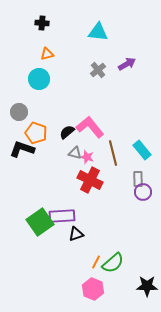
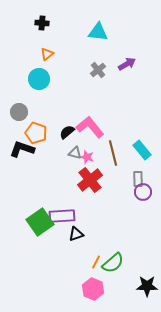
orange triangle: rotated 24 degrees counterclockwise
red cross: rotated 25 degrees clockwise
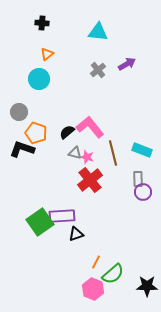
cyan rectangle: rotated 30 degrees counterclockwise
green semicircle: moved 11 px down
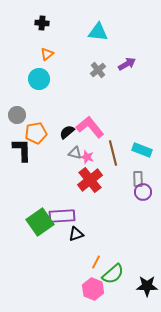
gray circle: moved 2 px left, 3 px down
orange pentagon: rotated 30 degrees counterclockwise
black L-shape: moved 1 px down; rotated 70 degrees clockwise
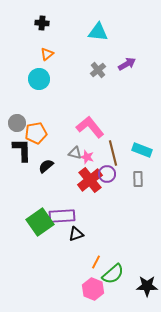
gray circle: moved 8 px down
black semicircle: moved 21 px left, 34 px down
purple circle: moved 36 px left, 18 px up
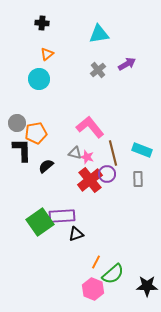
cyan triangle: moved 1 px right, 2 px down; rotated 15 degrees counterclockwise
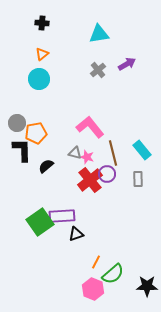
orange triangle: moved 5 px left
cyan rectangle: rotated 30 degrees clockwise
